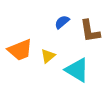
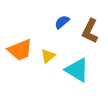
brown L-shape: rotated 35 degrees clockwise
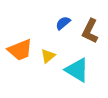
blue semicircle: moved 1 px right, 1 px down
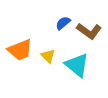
brown L-shape: moved 1 px left; rotated 80 degrees counterclockwise
yellow triangle: rotated 35 degrees counterclockwise
cyan triangle: moved 5 px up; rotated 8 degrees clockwise
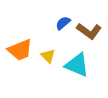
cyan triangle: rotated 16 degrees counterclockwise
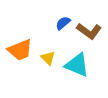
yellow triangle: moved 2 px down
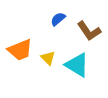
blue semicircle: moved 5 px left, 4 px up
brown L-shape: rotated 20 degrees clockwise
cyan triangle: rotated 8 degrees clockwise
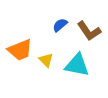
blue semicircle: moved 2 px right, 6 px down
yellow triangle: moved 2 px left, 2 px down
cyan triangle: rotated 20 degrees counterclockwise
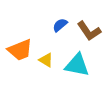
yellow triangle: rotated 14 degrees counterclockwise
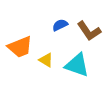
blue semicircle: rotated 14 degrees clockwise
orange trapezoid: moved 3 px up
cyan triangle: rotated 8 degrees clockwise
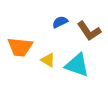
blue semicircle: moved 3 px up
orange trapezoid: rotated 28 degrees clockwise
yellow triangle: moved 2 px right
